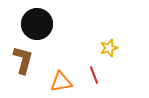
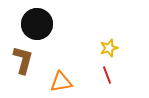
red line: moved 13 px right
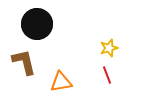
brown L-shape: moved 1 px right, 2 px down; rotated 28 degrees counterclockwise
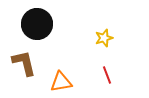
yellow star: moved 5 px left, 10 px up
brown L-shape: moved 1 px down
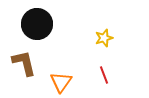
red line: moved 3 px left
orange triangle: rotated 45 degrees counterclockwise
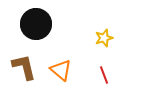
black circle: moved 1 px left
brown L-shape: moved 4 px down
orange triangle: moved 12 px up; rotated 25 degrees counterclockwise
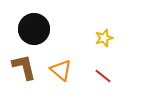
black circle: moved 2 px left, 5 px down
red line: moved 1 px left, 1 px down; rotated 30 degrees counterclockwise
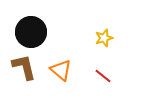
black circle: moved 3 px left, 3 px down
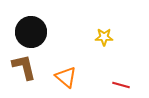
yellow star: moved 1 px up; rotated 18 degrees clockwise
orange triangle: moved 5 px right, 7 px down
red line: moved 18 px right, 9 px down; rotated 24 degrees counterclockwise
